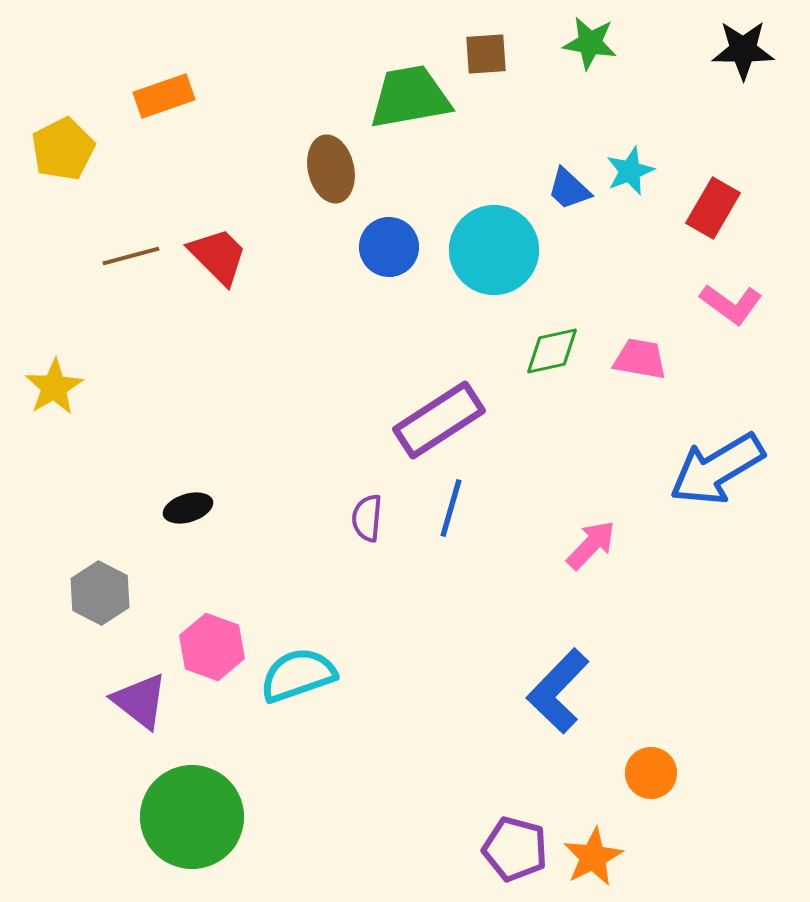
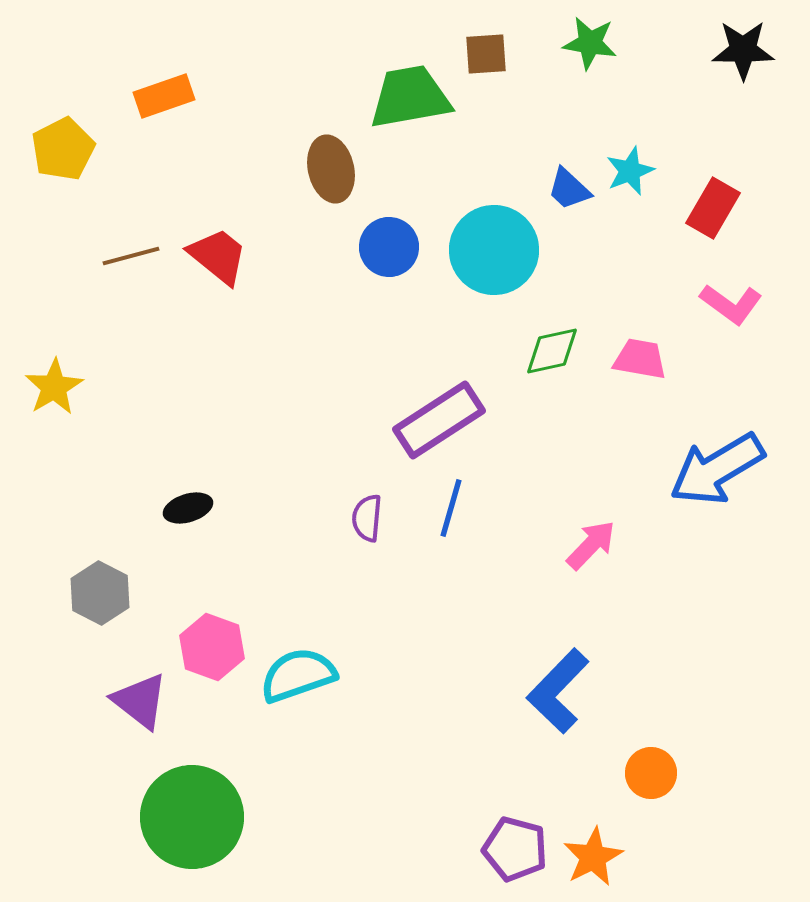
red trapezoid: rotated 6 degrees counterclockwise
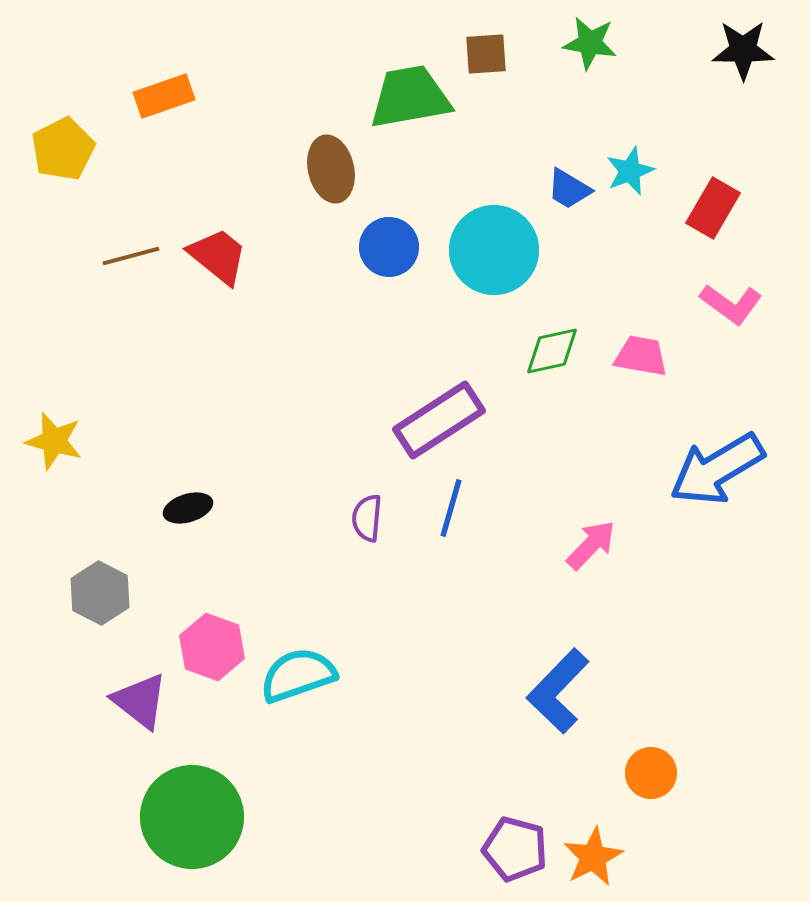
blue trapezoid: rotated 12 degrees counterclockwise
pink trapezoid: moved 1 px right, 3 px up
yellow star: moved 54 px down; rotated 26 degrees counterclockwise
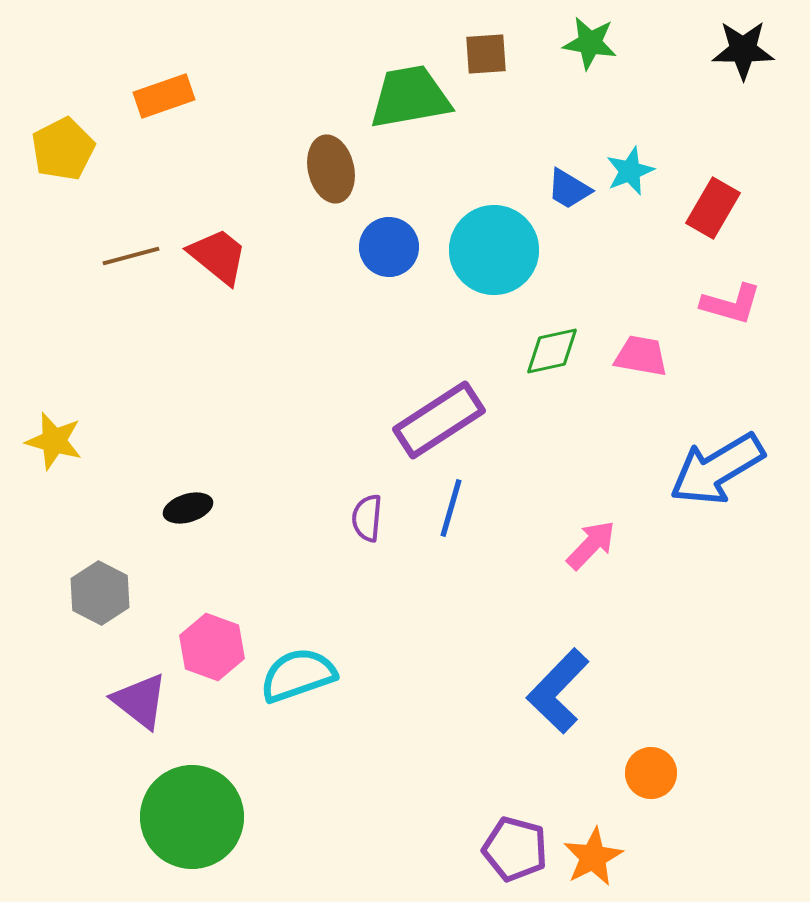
pink L-shape: rotated 20 degrees counterclockwise
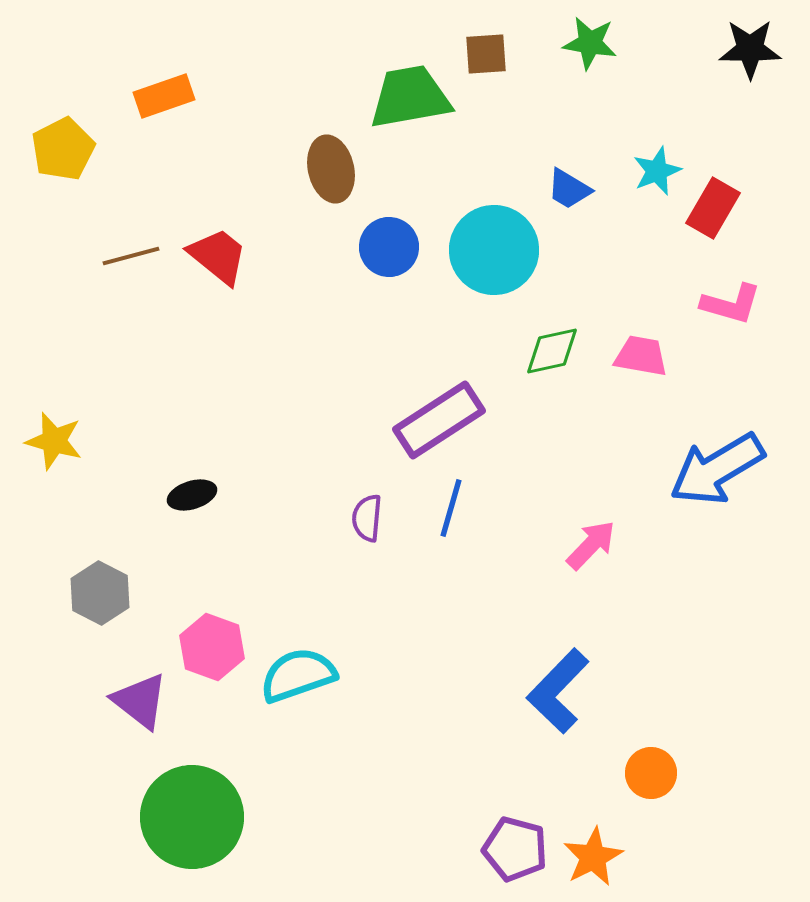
black star: moved 7 px right, 1 px up
cyan star: moved 27 px right
black ellipse: moved 4 px right, 13 px up
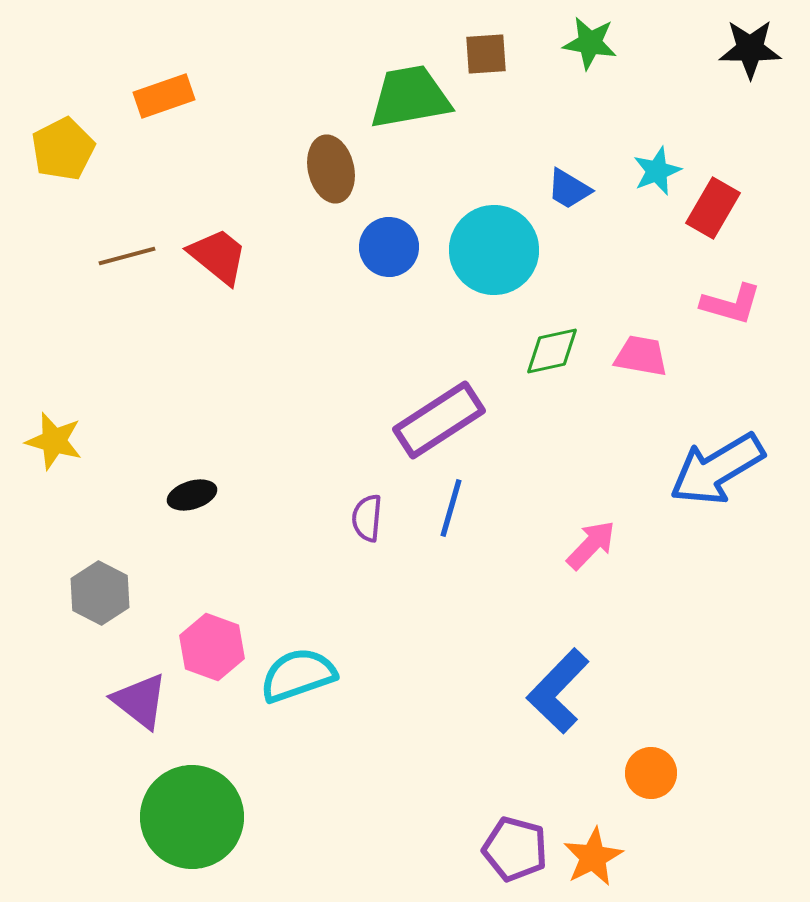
brown line: moved 4 px left
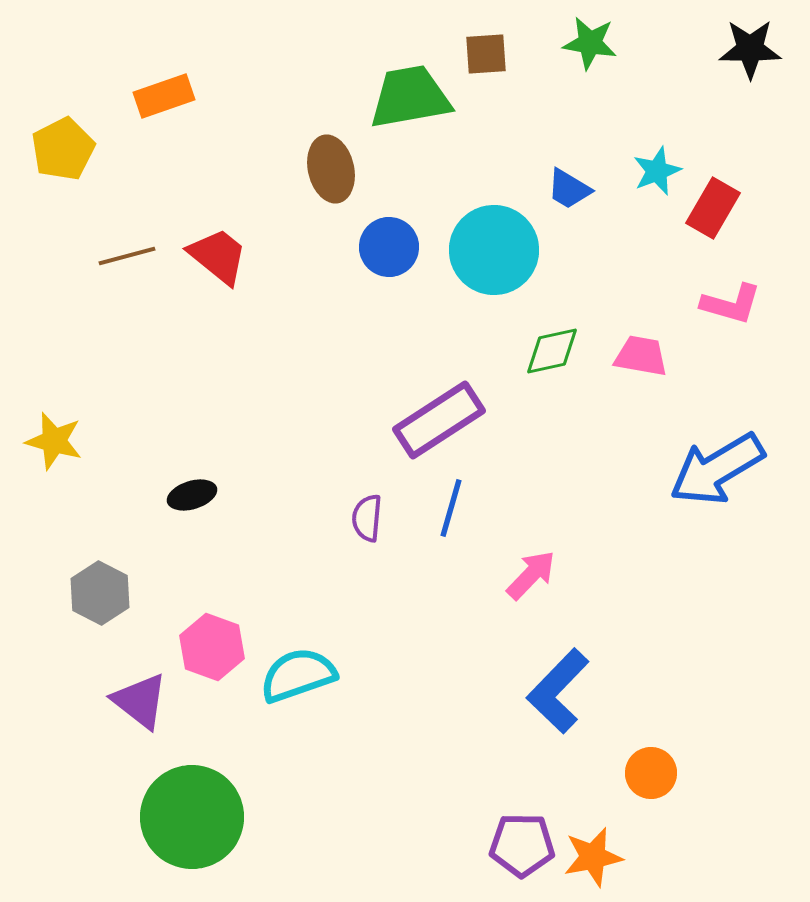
pink arrow: moved 60 px left, 30 px down
purple pentagon: moved 7 px right, 4 px up; rotated 14 degrees counterclockwise
orange star: rotated 16 degrees clockwise
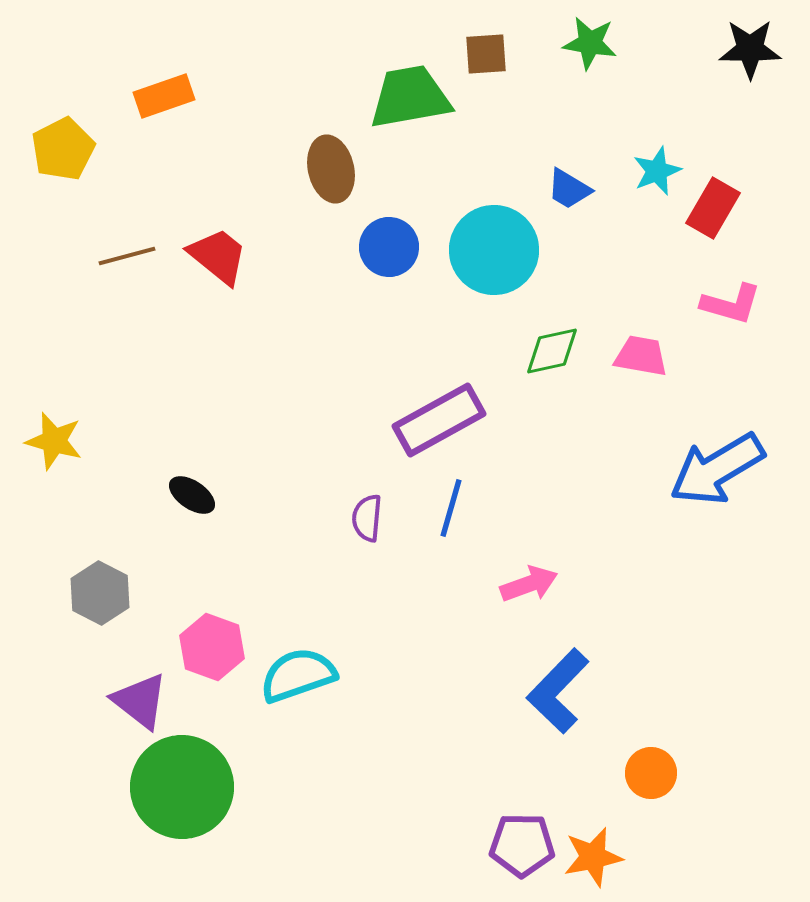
purple rectangle: rotated 4 degrees clockwise
black ellipse: rotated 51 degrees clockwise
pink arrow: moved 2 px left, 9 px down; rotated 26 degrees clockwise
green circle: moved 10 px left, 30 px up
